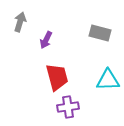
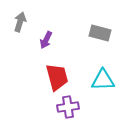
cyan triangle: moved 5 px left
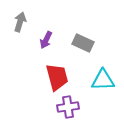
gray rectangle: moved 17 px left, 10 px down; rotated 10 degrees clockwise
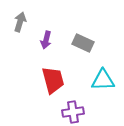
purple arrow: rotated 12 degrees counterclockwise
red trapezoid: moved 4 px left, 3 px down
purple cross: moved 5 px right, 5 px down
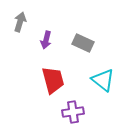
cyan triangle: rotated 40 degrees clockwise
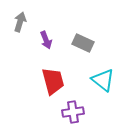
purple arrow: rotated 36 degrees counterclockwise
red trapezoid: moved 1 px down
